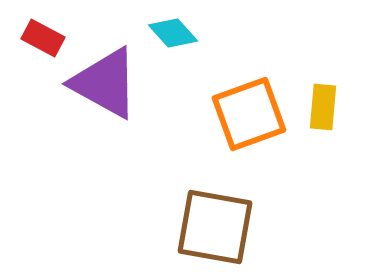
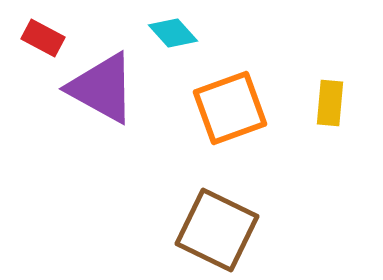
purple triangle: moved 3 px left, 5 px down
yellow rectangle: moved 7 px right, 4 px up
orange square: moved 19 px left, 6 px up
brown square: moved 2 px right, 3 px down; rotated 16 degrees clockwise
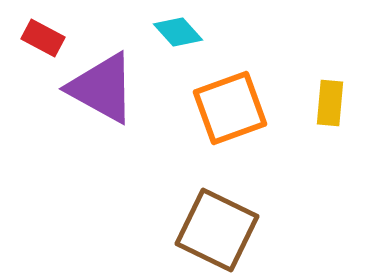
cyan diamond: moved 5 px right, 1 px up
